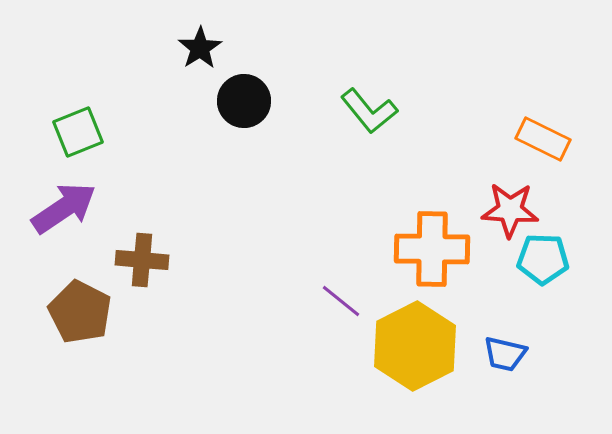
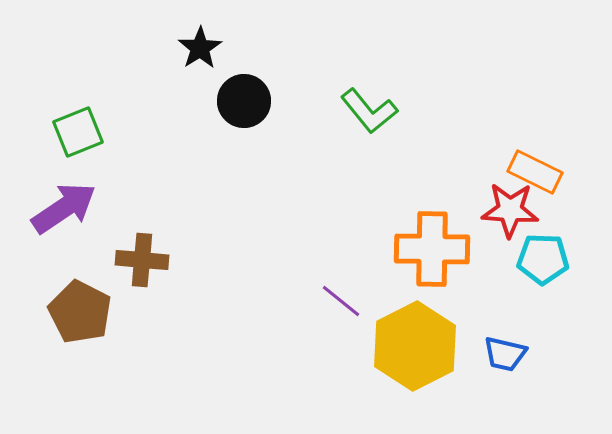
orange rectangle: moved 8 px left, 33 px down
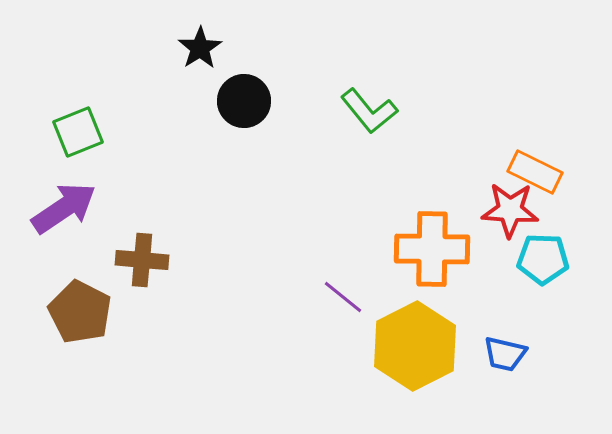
purple line: moved 2 px right, 4 px up
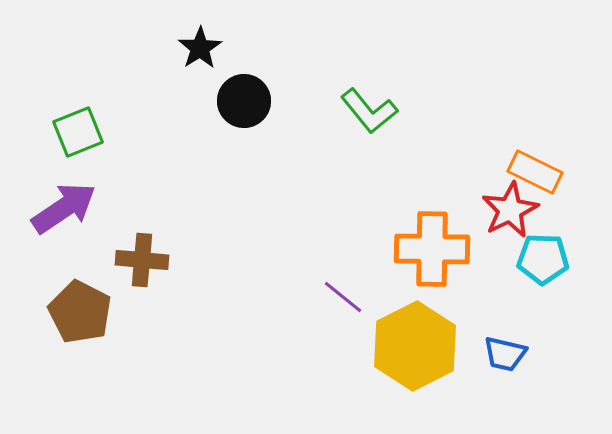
red star: rotated 30 degrees counterclockwise
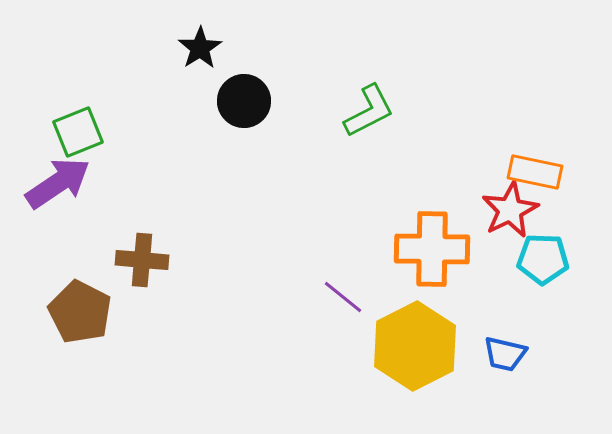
green L-shape: rotated 78 degrees counterclockwise
orange rectangle: rotated 14 degrees counterclockwise
purple arrow: moved 6 px left, 25 px up
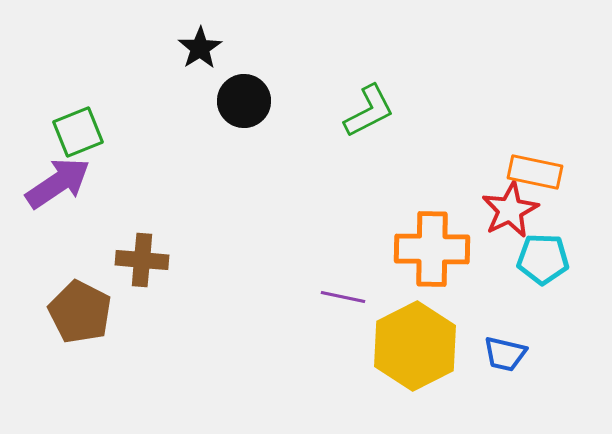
purple line: rotated 27 degrees counterclockwise
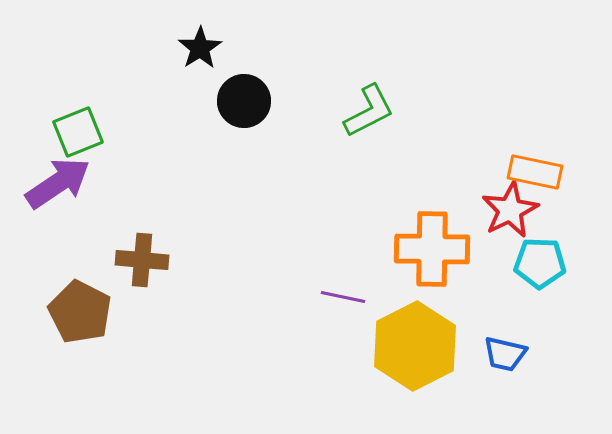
cyan pentagon: moved 3 px left, 4 px down
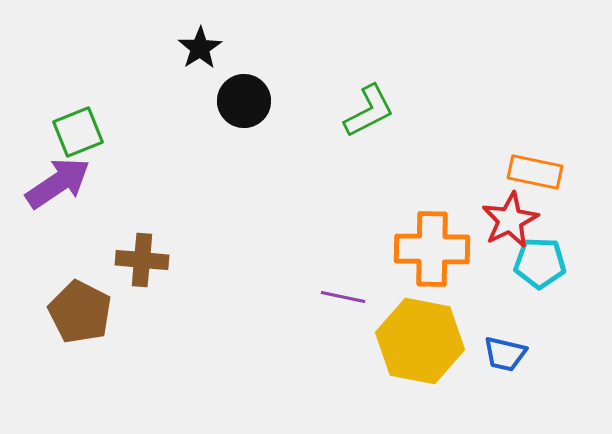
red star: moved 10 px down
yellow hexagon: moved 5 px right, 5 px up; rotated 22 degrees counterclockwise
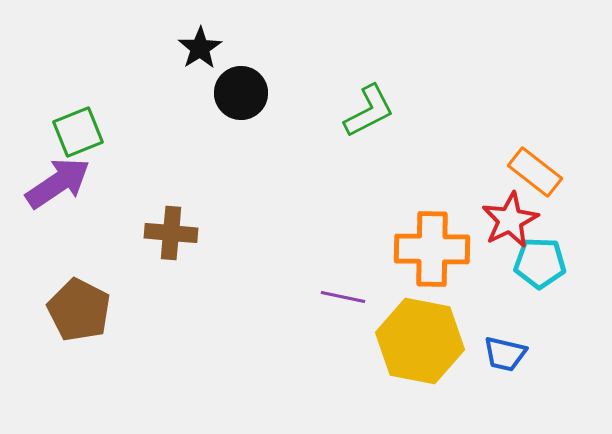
black circle: moved 3 px left, 8 px up
orange rectangle: rotated 26 degrees clockwise
brown cross: moved 29 px right, 27 px up
brown pentagon: moved 1 px left, 2 px up
